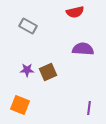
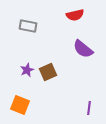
red semicircle: moved 3 px down
gray rectangle: rotated 18 degrees counterclockwise
purple semicircle: rotated 145 degrees counterclockwise
purple star: rotated 24 degrees counterclockwise
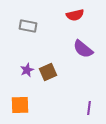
orange square: rotated 24 degrees counterclockwise
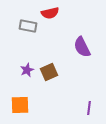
red semicircle: moved 25 px left, 2 px up
purple semicircle: moved 1 px left, 2 px up; rotated 25 degrees clockwise
brown square: moved 1 px right
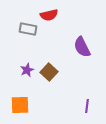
red semicircle: moved 1 px left, 2 px down
gray rectangle: moved 3 px down
brown square: rotated 24 degrees counterclockwise
purple line: moved 2 px left, 2 px up
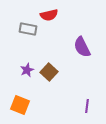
orange square: rotated 24 degrees clockwise
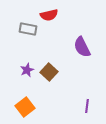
orange square: moved 5 px right, 2 px down; rotated 30 degrees clockwise
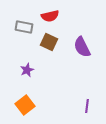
red semicircle: moved 1 px right, 1 px down
gray rectangle: moved 4 px left, 2 px up
brown square: moved 30 px up; rotated 18 degrees counterclockwise
orange square: moved 2 px up
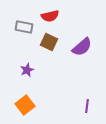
purple semicircle: rotated 105 degrees counterclockwise
